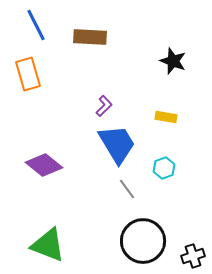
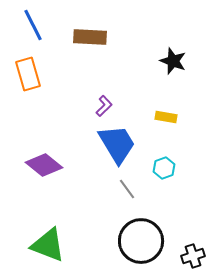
blue line: moved 3 px left
black circle: moved 2 px left
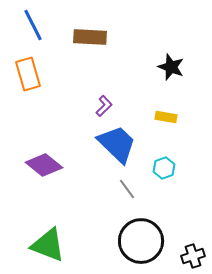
black star: moved 2 px left, 6 px down
blue trapezoid: rotated 15 degrees counterclockwise
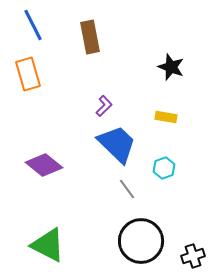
brown rectangle: rotated 76 degrees clockwise
green triangle: rotated 6 degrees clockwise
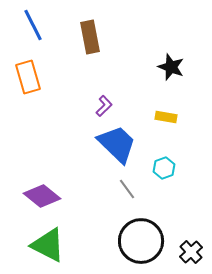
orange rectangle: moved 3 px down
purple diamond: moved 2 px left, 31 px down
black cross: moved 2 px left, 4 px up; rotated 25 degrees counterclockwise
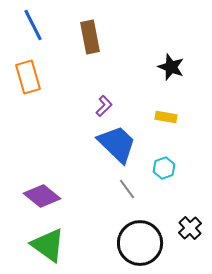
black circle: moved 1 px left, 2 px down
green triangle: rotated 9 degrees clockwise
black cross: moved 1 px left, 24 px up
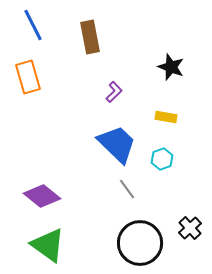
purple L-shape: moved 10 px right, 14 px up
cyan hexagon: moved 2 px left, 9 px up
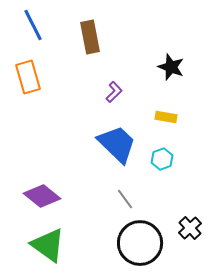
gray line: moved 2 px left, 10 px down
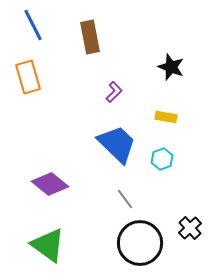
purple diamond: moved 8 px right, 12 px up
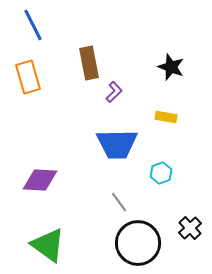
brown rectangle: moved 1 px left, 26 px down
blue trapezoid: rotated 135 degrees clockwise
cyan hexagon: moved 1 px left, 14 px down
purple diamond: moved 10 px left, 4 px up; rotated 36 degrees counterclockwise
gray line: moved 6 px left, 3 px down
black circle: moved 2 px left
